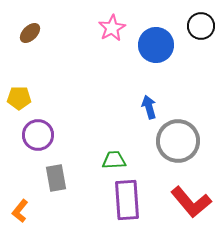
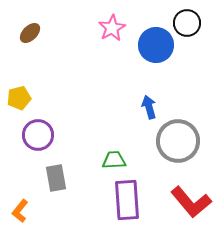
black circle: moved 14 px left, 3 px up
yellow pentagon: rotated 15 degrees counterclockwise
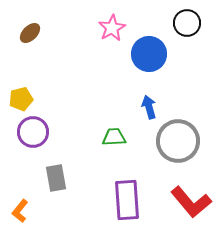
blue circle: moved 7 px left, 9 px down
yellow pentagon: moved 2 px right, 1 px down
purple circle: moved 5 px left, 3 px up
green trapezoid: moved 23 px up
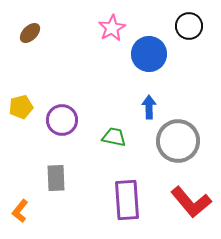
black circle: moved 2 px right, 3 px down
yellow pentagon: moved 8 px down
blue arrow: rotated 15 degrees clockwise
purple circle: moved 29 px right, 12 px up
green trapezoid: rotated 15 degrees clockwise
gray rectangle: rotated 8 degrees clockwise
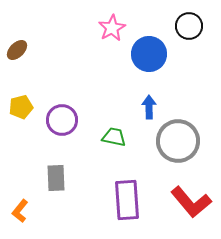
brown ellipse: moved 13 px left, 17 px down
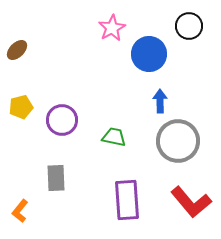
blue arrow: moved 11 px right, 6 px up
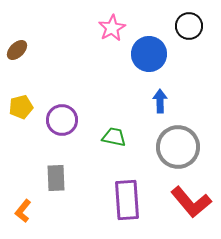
gray circle: moved 6 px down
orange L-shape: moved 3 px right
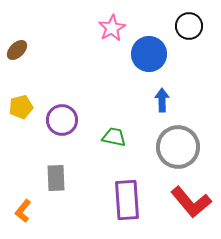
blue arrow: moved 2 px right, 1 px up
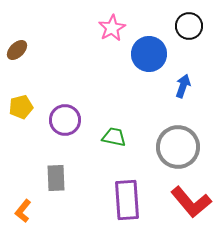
blue arrow: moved 21 px right, 14 px up; rotated 20 degrees clockwise
purple circle: moved 3 px right
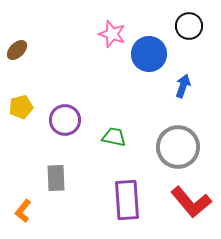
pink star: moved 6 px down; rotated 24 degrees counterclockwise
